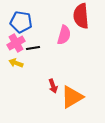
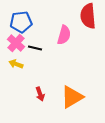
red semicircle: moved 7 px right
blue pentagon: rotated 15 degrees counterclockwise
pink cross: rotated 18 degrees counterclockwise
black line: moved 2 px right; rotated 24 degrees clockwise
yellow arrow: moved 1 px down
red arrow: moved 13 px left, 8 px down
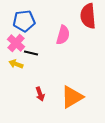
blue pentagon: moved 3 px right, 1 px up
pink semicircle: moved 1 px left
black line: moved 4 px left, 5 px down
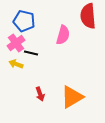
blue pentagon: rotated 20 degrees clockwise
pink cross: rotated 12 degrees clockwise
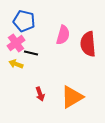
red semicircle: moved 28 px down
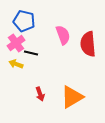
pink semicircle: rotated 36 degrees counterclockwise
